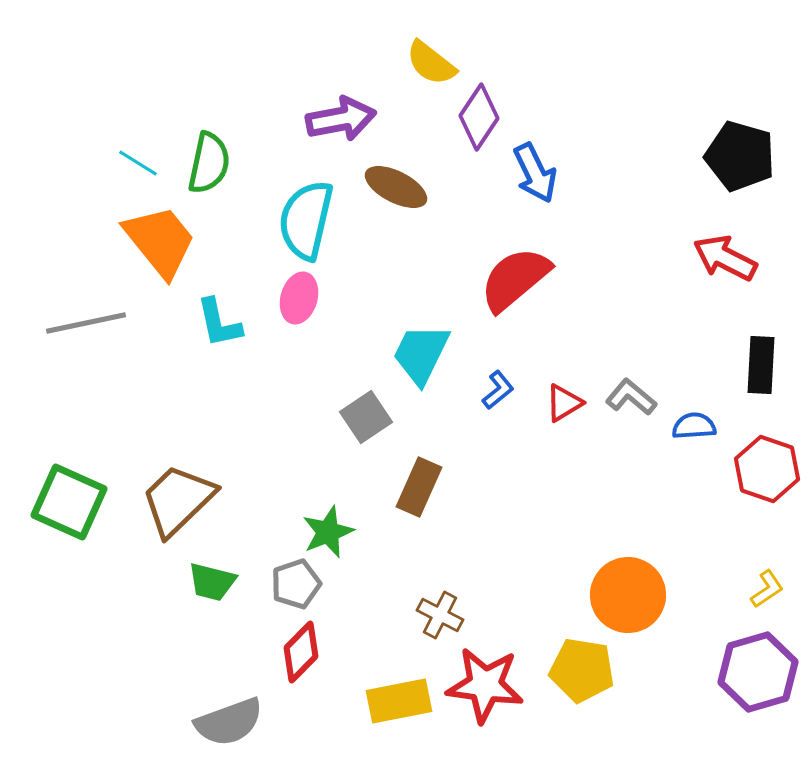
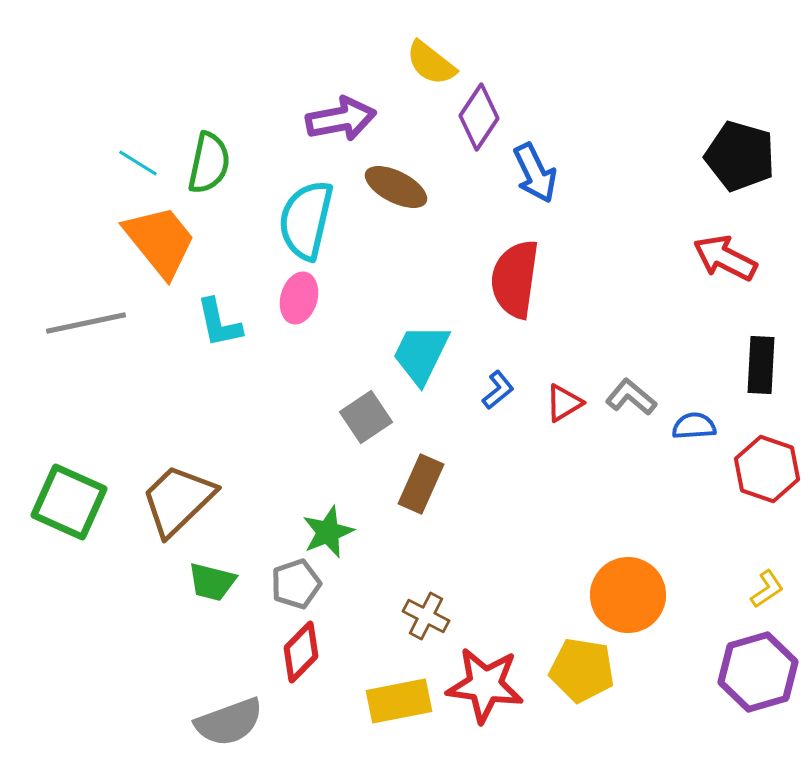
red semicircle: rotated 42 degrees counterclockwise
brown rectangle: moved 2 px right, 3 px up
brown cross: moved 14 px left, 1 px down
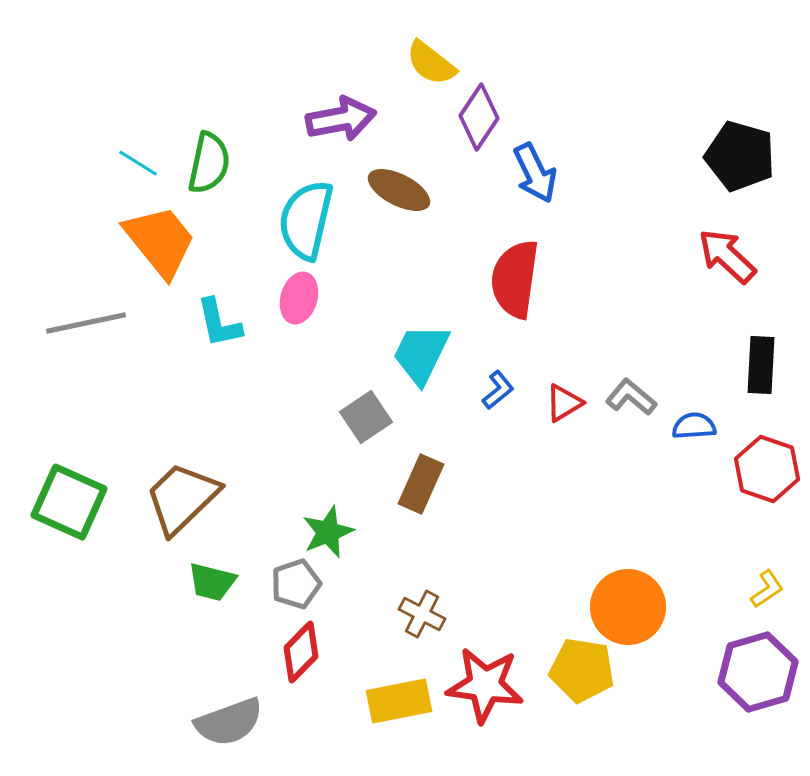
brown ellipse: moved 3 px right, 3 px down
red arrow: moved 2 px right, 2 px up; rotated 16 degrees clockwise
brown trapezoid: moved 4 px right, 2 px up
orange circle: moved 12 px down
brown cross: moved 4 px left, 2 px up
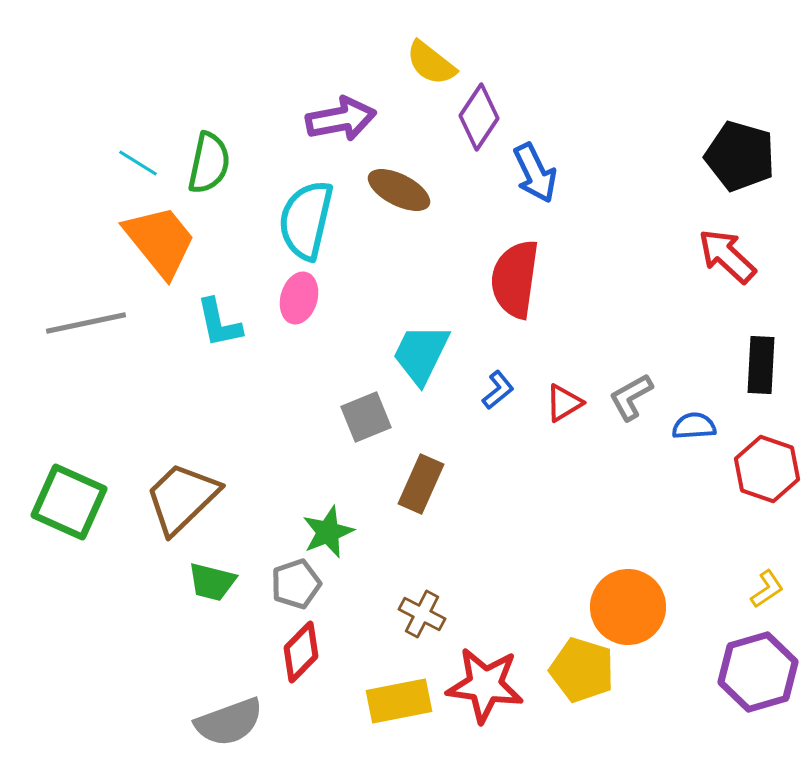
gray L-shape: rotated 69 degrees counterclockwise
gray square: rotated 12 degrees clockwise
yellow pentagon: rotated 8 degrees clockwise
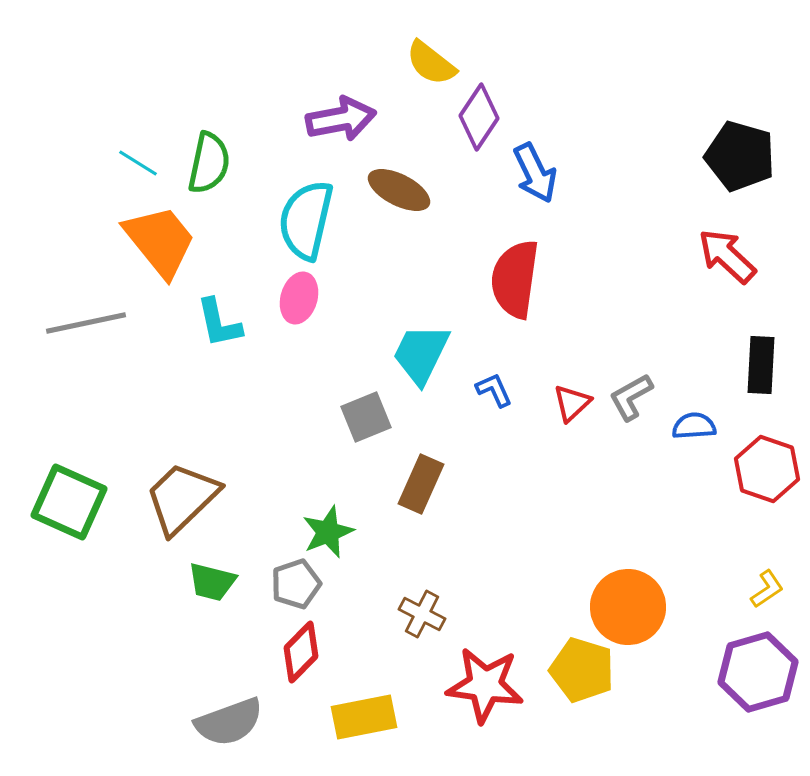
blue L-shape: moved 4 px left; rotated 75 degrees counterclockwise
red triangle: moved 8 px right; rotated 12 degrees counterclockwise
yellow rectangle: moved 35 px left, 16 px down
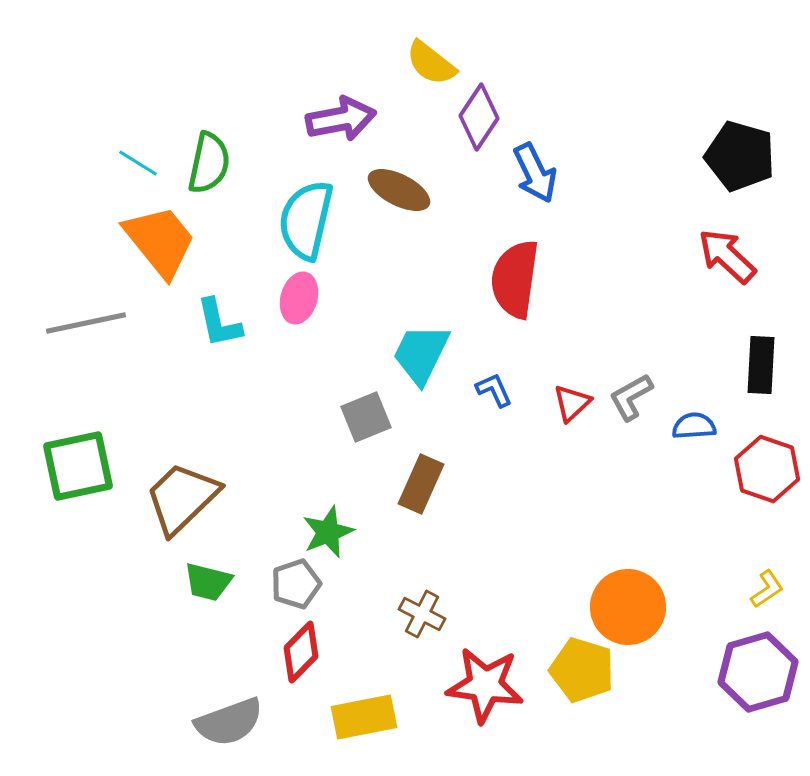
green square: moved 9 px right, 36 px up; rotated 36 degrees counterclockwise
green trapezoid: moved 4 px left
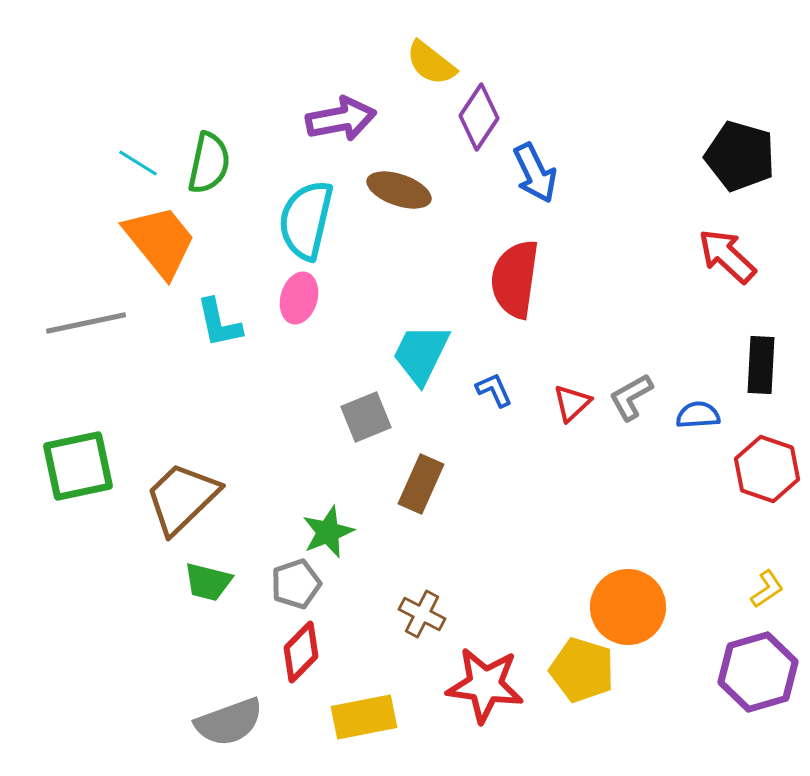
brown ellipse: rotated 8 degrees counterclockwise
blue semicircle: moved 4 px right, 11 px up
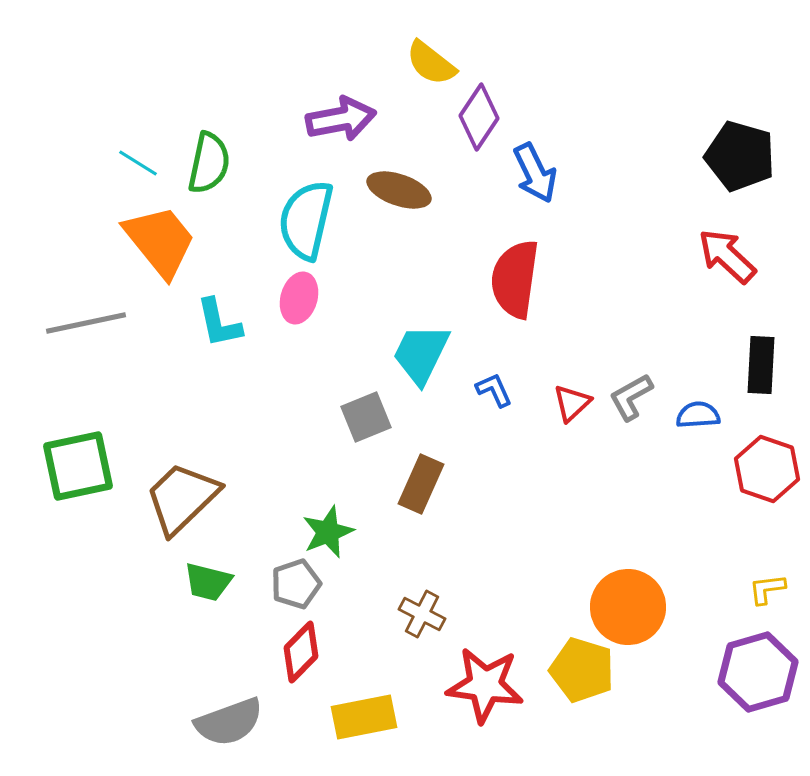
yellow L-shape: rotated 153 degrees counterclockwise
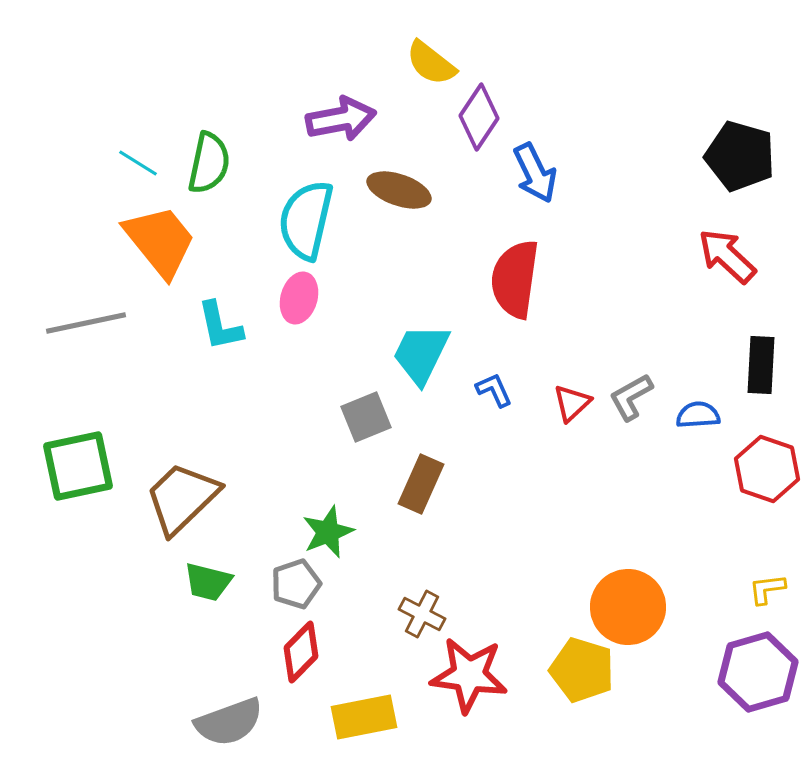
cyan L-shape: moved 1 px right, 3 px down
red star: moved 16 px left, 10 px up
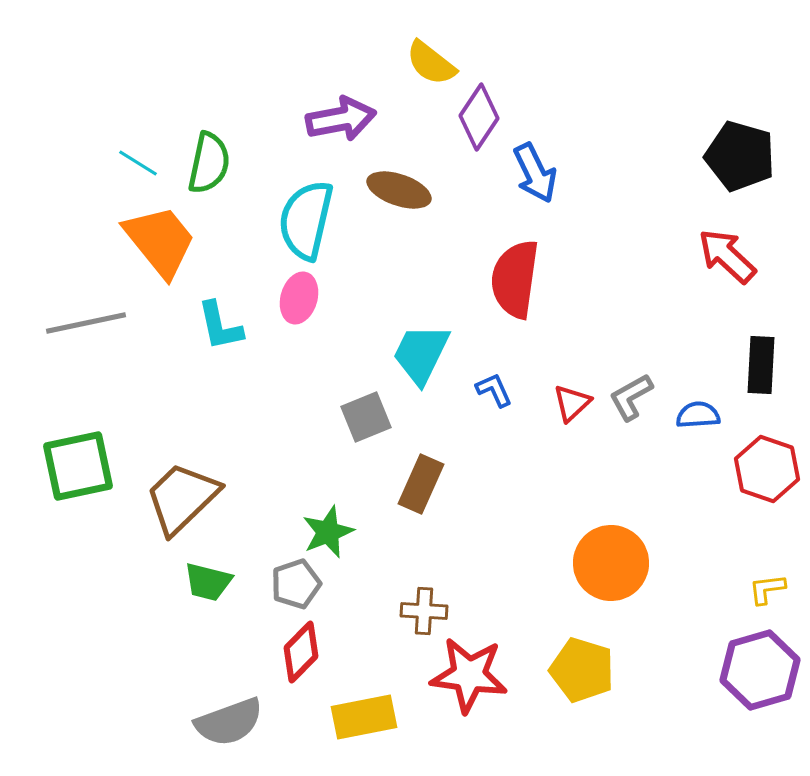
orange circle: moved 17 px left, 44 px up
brown cross: moved 2 px right, 3 px up; rotated 24 degrees counterclockwise
purple hexagon: moved 2 px right, 2 px up
